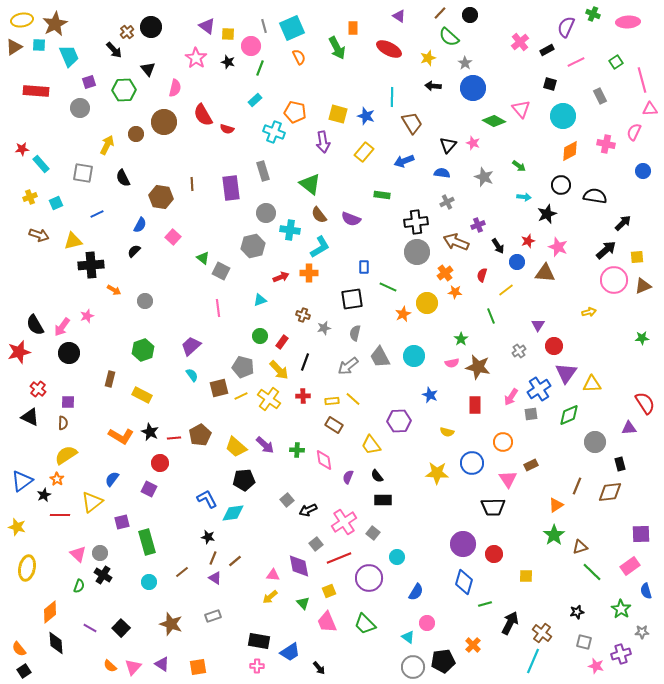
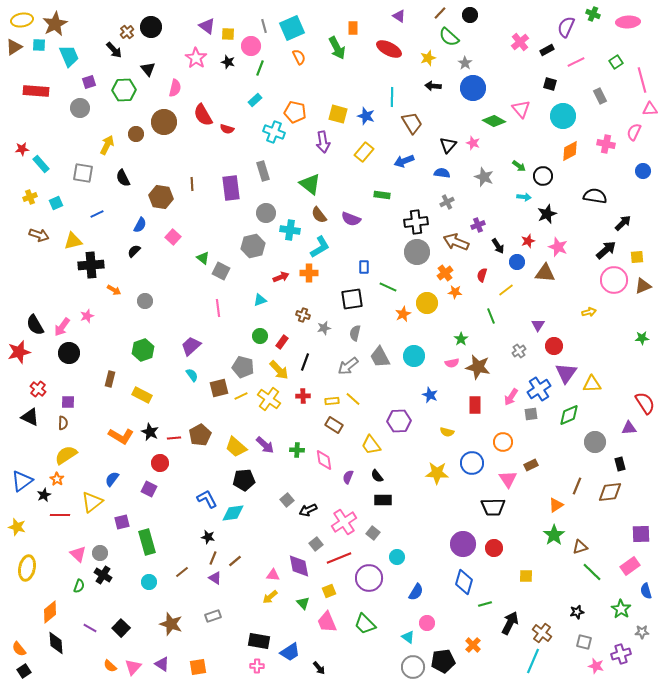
black circle at (561, 185): moved 18 px left, 9 px up
red circle at (494, 554): moved 6 px up
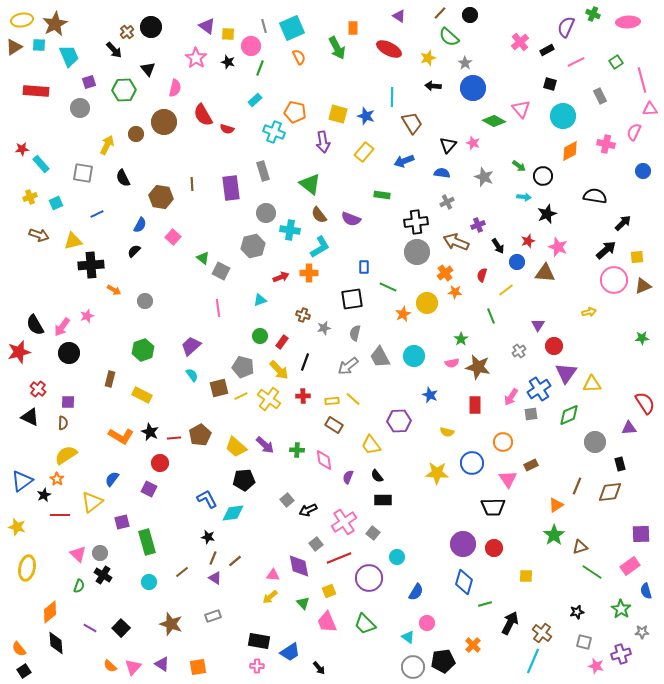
green line at (592, 572): rotated 10 degrees counterclockwise
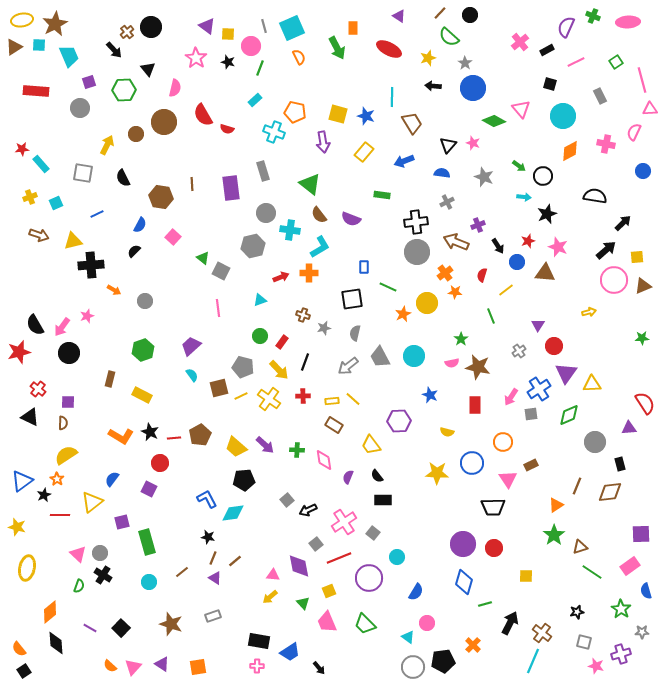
green cross at (593, 14): moved 2 px down
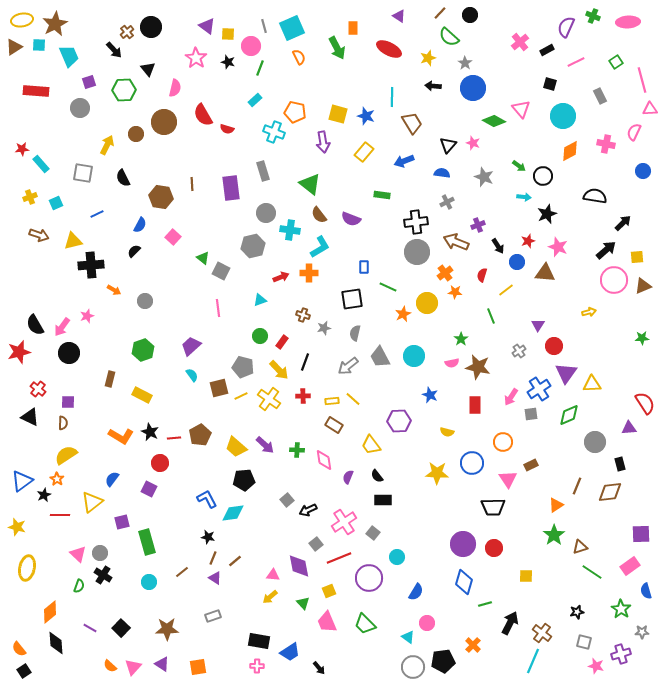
brown star at (171, 624): moved 4 px left, 5 px down; rotated 20 degrees counterclockwise
